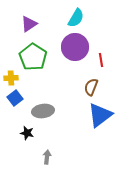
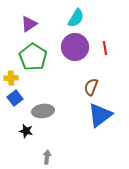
red line: moved 4 px right, 12 px up
black star: moved 1 px left, 2 px up
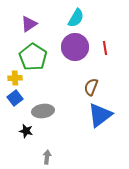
yellow cross: moved 4 px right
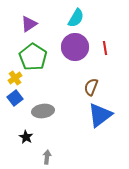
yellow cross: rotated 32 degrees counterclockwise
black star: moved 6 px down; rotated 16 degrees clockwise
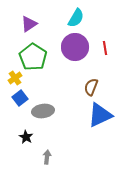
blue square: moved 5 px right
blue triangle: rotated 12 degrees clockwise
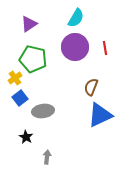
green pentagon: moved 2 px down; rotated 20 degrees counterclockwise
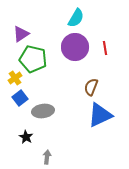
purple triangle: moved 8 px left, 10 px down
